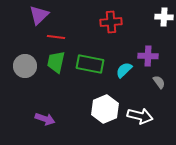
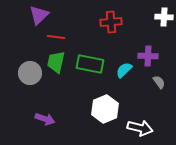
gray circle: moved 5 px right, 7 px down
white arrow: moved 12 px down
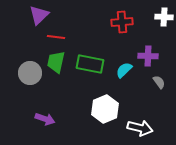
red cross: moved 11 px right
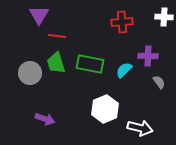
purple triangle: rotated 15 degrees counterclockwise
red line: moved 1 px right, 1 px up
green trapezoid: moved 1 px down; rotated 30 degrees counterclockwise
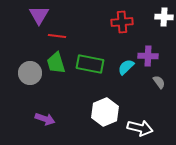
cyan semicircle: moved 2 px right, 3 px up
white hexagon: moved 3 px down
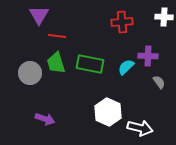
white hexagon: moved 3 px right; rotated 12 degrees counterclockwise
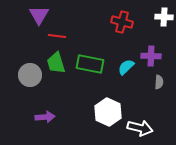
red cross: rotated 20 degrees clockwise
purple cross: moved 3 px right
gray circle: moved 2 px down
gray semicircle: rotated 40 degrees clockwise
purple arrow: moved 2 px up; rotated 24 degrees counterclockwise
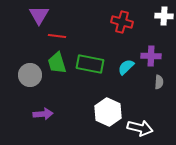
white cross: moved 1 px up
green trapezoid: moved 1 px right
purple arrow: moved 2 px left, 3 px up
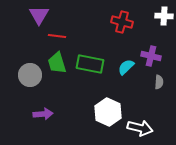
purple cross: rotated 12 degrees clockwise
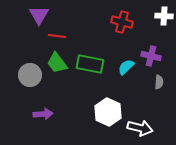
green trapezoid: rotated 20 degrees counterclockwise
